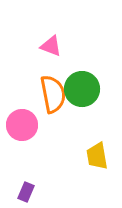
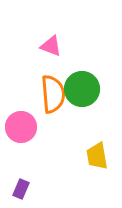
orange semicircle: rotated 6 degrees clockwise
pink circle: moved 1 px left, 2 px down
purple rectangle: moved 5 px left, 3 px up
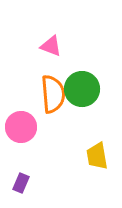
purple rectangle: moved 6 px up
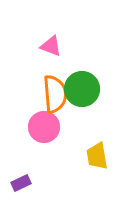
orange semicircle: moved 2 px right
pink circle: moved 23 px right
purple rectangle: rotated 42 degrees clockwise
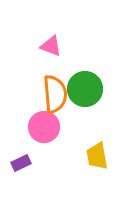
green circle: moved 3 px right
purple rectangle: moved 20 px up
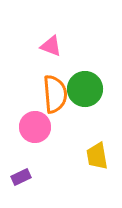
pink circle: moved 9 px left
purple rectangle: moved 14 px down
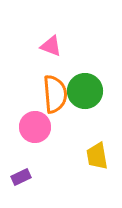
green circle: moved 2 px down
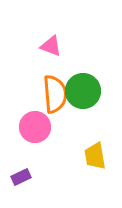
green circle: moved 2 px left
yellow trapezoid: moved 2 px left
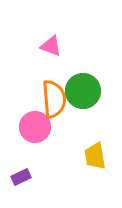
orange semicircle: moved 1 px left, 5 px down
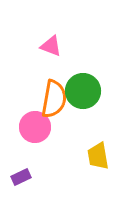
orange semicircle: rotated 15 degrees clockwise
yellow trapezoid: moved 3 px right
